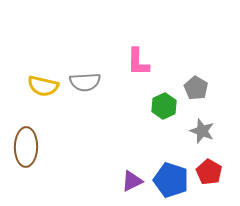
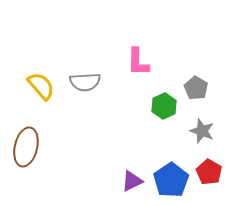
yellow semicircle: moved 2 px left; rotated 144 degrees counterclockwise
brown ellipse: rotated 12 degrees clockwise
blue pentagon: rotated 20 degrees clockwise
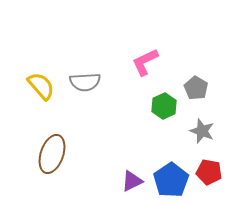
pink L-shape: moved 7 px right; rotated 64 degrees clockwise
brown ellipse: moved 26 px right, 7 px down; rotated 6 degrees clockwise
red pentagon: rotated 20 degrees counterclockwise
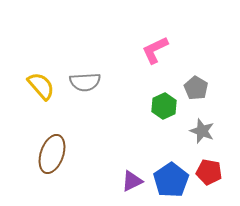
pink L-shape: moved 10 px right, 12 px up
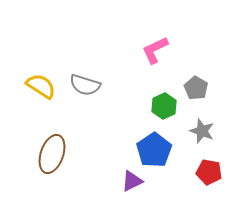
gray semicircle: moved 3 px down; rotated 20 degrees clockwise
yellow semicircle: rotated 16 degrees counterclockwise
blue pentagon: moved 17 px left, 30 px up
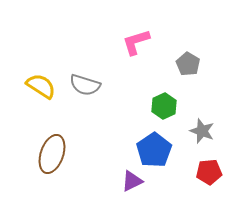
pink L-shape: moved 19 px left, 8 px up; rotated 8 degrees clockwise
gray pentagon: moved 8 px left, 24 px up
red pentagon: rotated 15 degrees counterclockwise
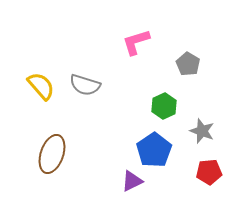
yellow semicircle: rotated 16 degrees clockwise
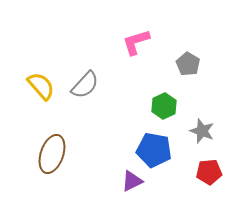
gray semicircle: rotated 64 degrees counterclockwise
blue pentagon: rotated 28 degrees counterclockwise
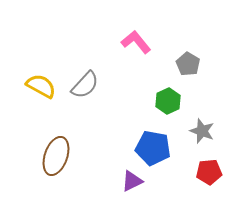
pink L-shape: rotated 68 degrees clockwise
yellow semicircle: rotated 20 degrees counterclockwise
green hexagon: moved 4 px right, 5 px up
blue pentagon: moved 1 px left, 2 px up
brown ellipse: moved 4 px right, 2 px down
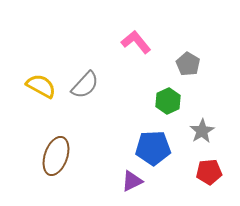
gray star: rotated 20 degrees clockwise
blue pentagon: rotated 12 degrees counterclockwise
